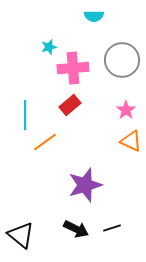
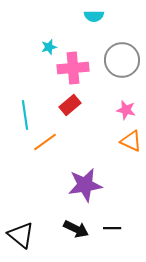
pink star: rotated 24 degrees counterclockwise
cyan line: rotated 8 degrees counterclockwise
purple star: rotated 8 degrees clockwise
black line: rotated 18 degrees clockwise
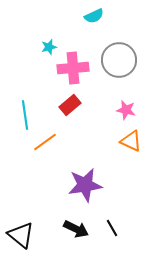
cyan semicircle: rotated 24 degrees counterclockwise
gray circle: moved 3 px left
black line: rotated 60 degrees clockwise
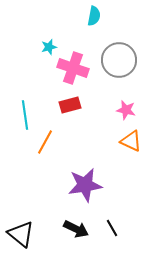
cyan semicircle: rotated 54 degrees counterclockwise
pink cross: rotated 24 degrees clockwise
red rectangle: rotated 25 degrees clockwise
orange line: rotated 25 degrees counterclockwise
black triangle: moved 1 px up
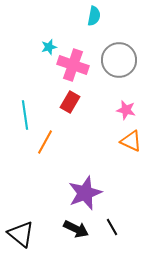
pink cross: moved 3 px up
red rectangle: moved 3 px up; rotated 45 degrees counterclockwise
purple star: moved 8 px down; rotated 12 degrees counterclockwise
black line: moved 1 px up
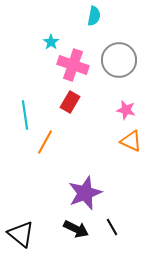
cyan star: moved 2 px right, 5 px up; rotated 21 degrees counterclockwise
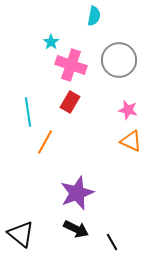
pink cross: moved 2 px left
pink star: moved 2 px right
cyan line: moved 3 px right, 3 px up
purple star: moved 8 px left
black line: moved 15 px down
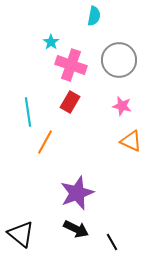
pink star: moved 6 px left, 4 px up
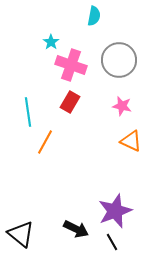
purple star: moved 38 px right, 18 px down
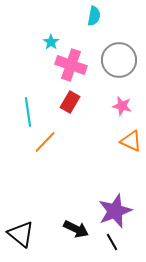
orange line: rotated 15 degrees clockwise
